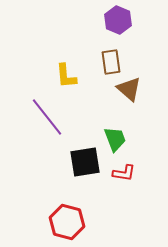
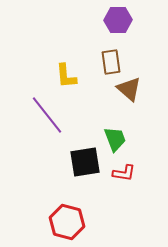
purple hexagon: rotated 24 degrees counterclockwise
purple line: moved 2 px up
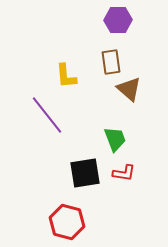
black square: moved 11 px down
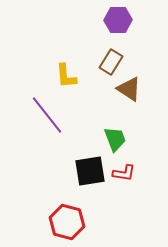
brown rectangle: rotated 40 degrees clockwise
brown triangle: rotated 8 degrees counterclockwise
black square: moved 5 px right, 2 px up
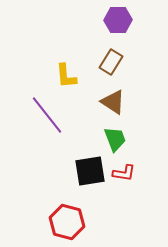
brown triangle: moved 16 px left, 13 px down
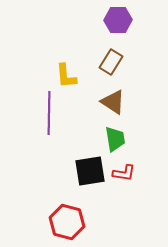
purple line: moved 2 px right, 2 px up; rotated 39 degrees clockwise
green trapezoid: rotated 12 degrees clockwise
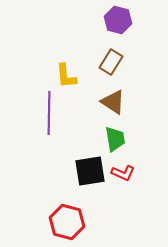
purple hexagon: rotated 16 degrees clockwise
red L-shape: moved 1 px left; rotated 15 degrees clockwise
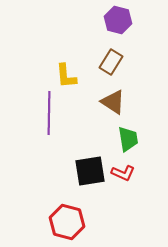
green trapezoid: moved 13 px right
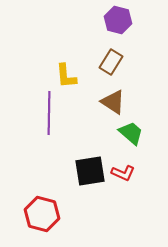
green trapezoid: moved 3 px right, 6 px up; rotated 40 degrees counterclockwise
red hexagon: moved 25 px left, 8 px up
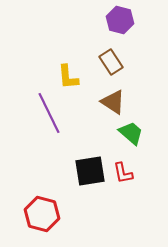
purple hexagon: moved 2 px right
brown rectangle: rotated 65 degrees counterclockwise
yellow L-shape: moved 2 px right, 1 px down
purple line: rotated 27 degrees counterclockwise
red L-shape: rotated 55 degrees clockwise
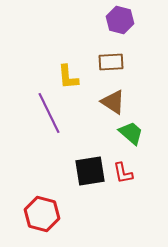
brown rectangle: rotated 60 degrees counterclockwise
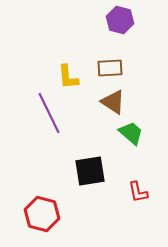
brown rectangle: moved 1 px left, 6 px down
red L-shape: moved 15 px right, 19 px down
